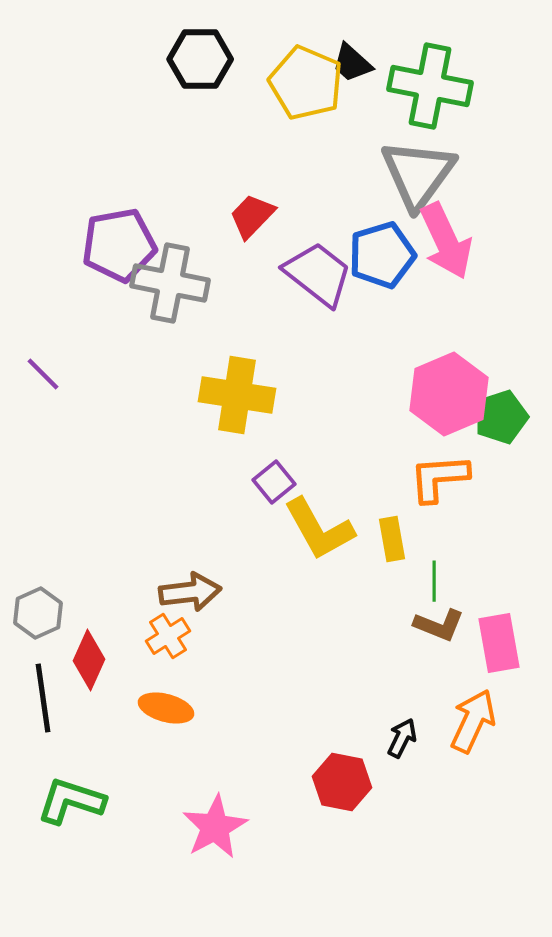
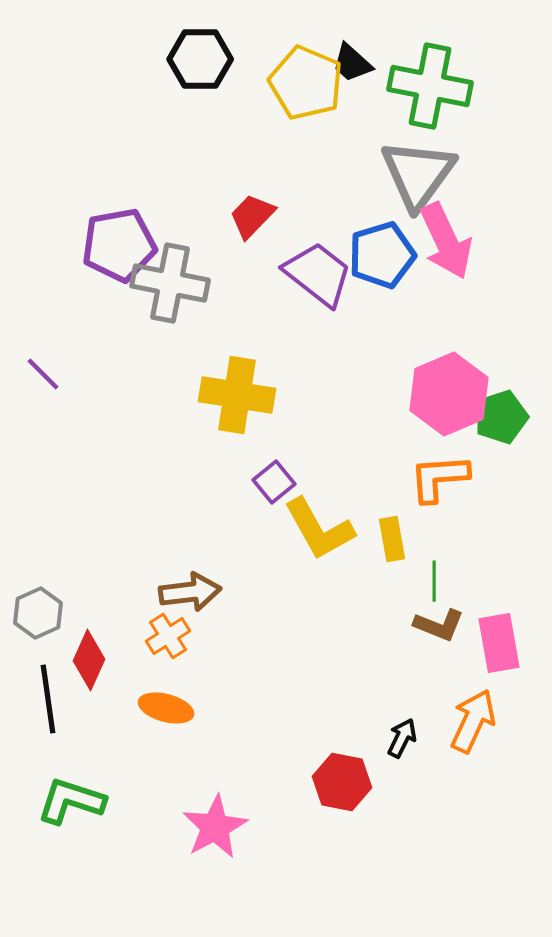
black line: moved 5 px right, 1 px down
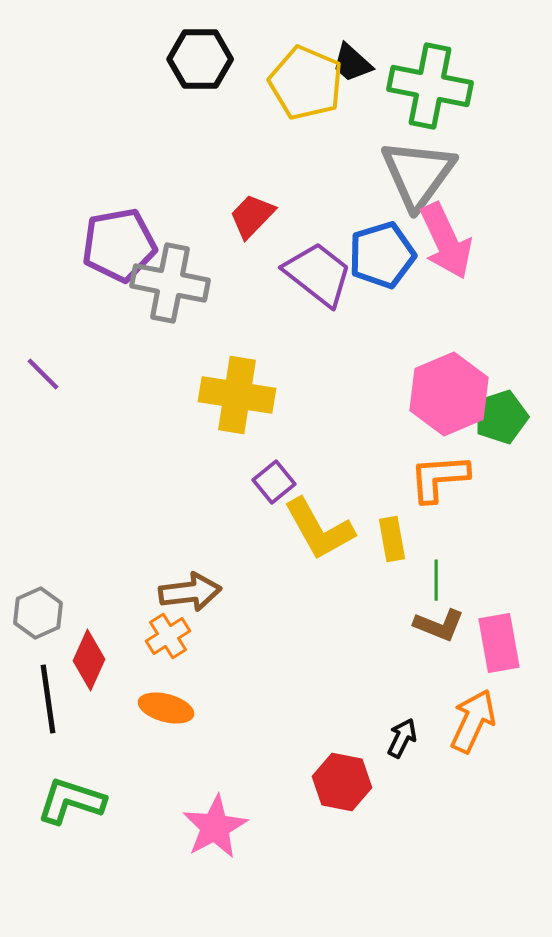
green line: moved 2 px right, 1 px up
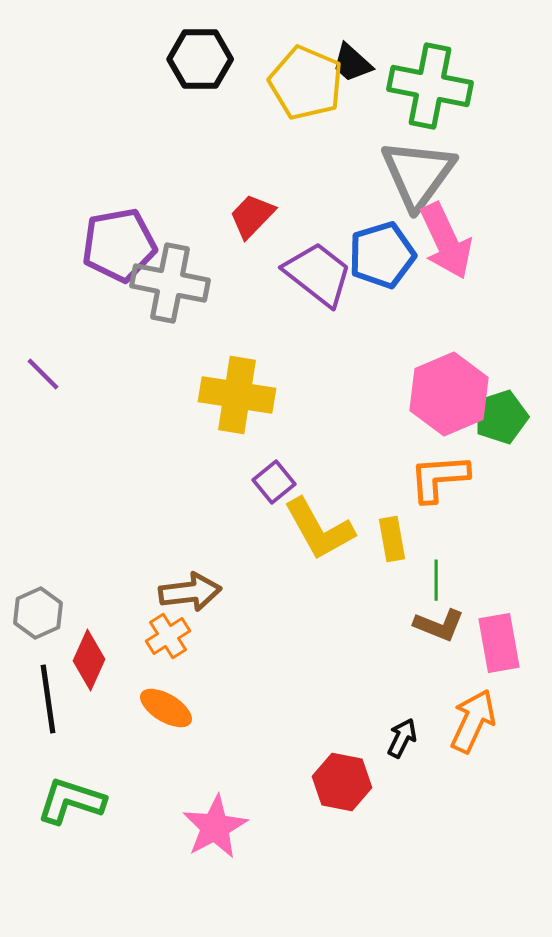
orange ellipse: rotated 16 degrees clockwise
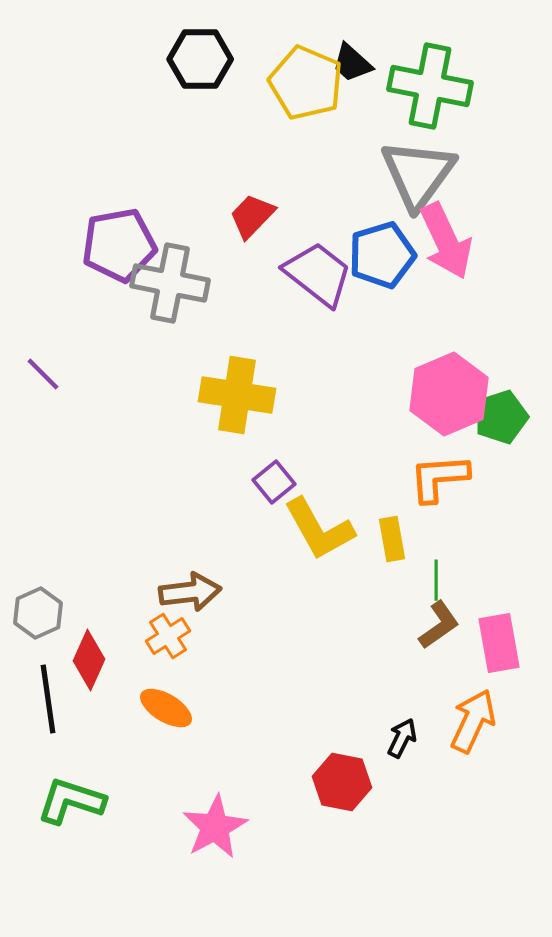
brown L-shape: rotated 57 degrees counterclockwise
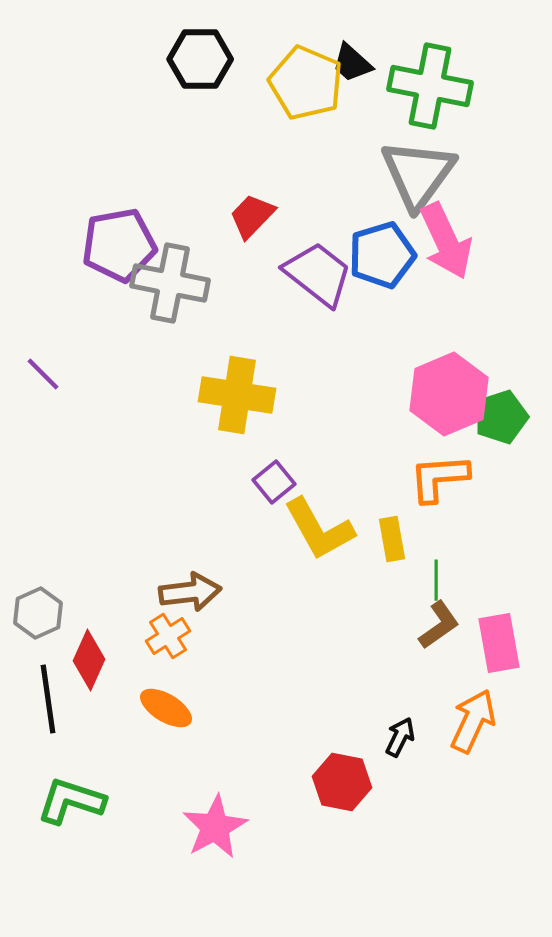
black arrow: moved 2 px left, 1 px up
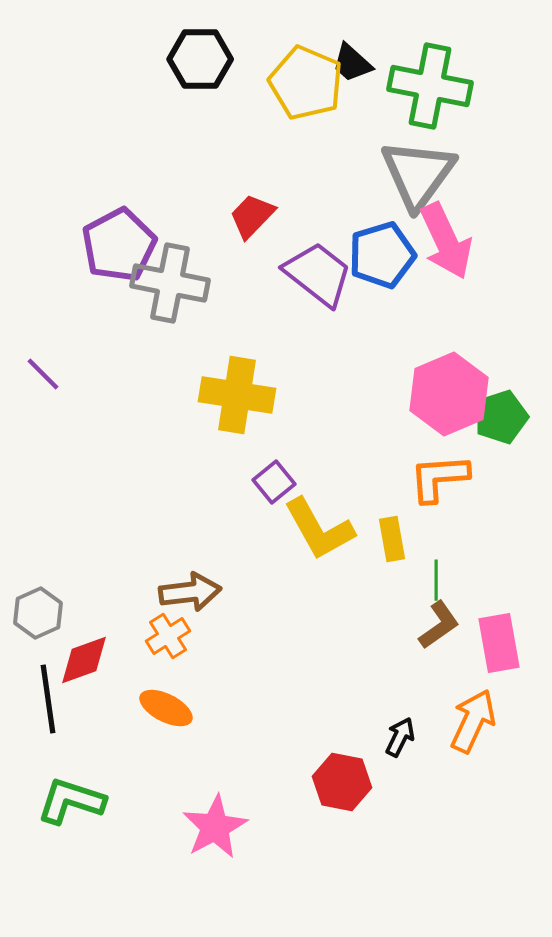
purple pentagon: rotated 18 degrees counterclockwise
red diamond: moved 5 px left; rotated 46 degrees clockwise
orange ellipse: rotated 4 degrees counterclockwise
